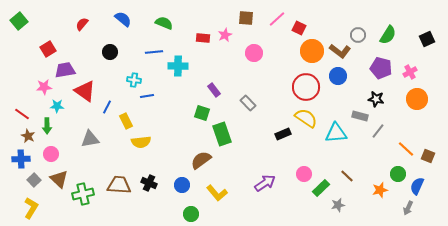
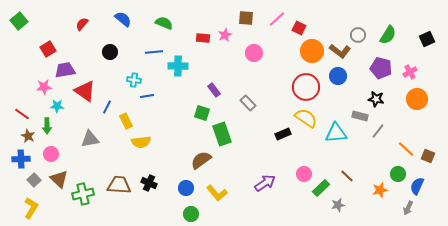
blue circle at (182, 185): moved 4 px right, 3 px down
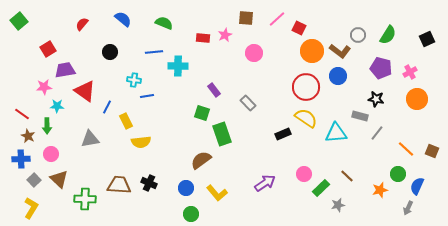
gray line at (378, 131): moved 1 px left, 2 px down
brown square at (428, 156): moved 4 px right, 5 px up
green cross at (83, 194): moved 2 px right, 5 px down; rotated 15 degrees clockwise
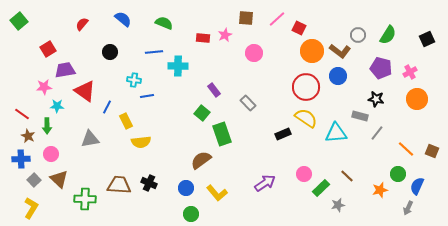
green square at (202, 113): rotated 21 degrees clockwise
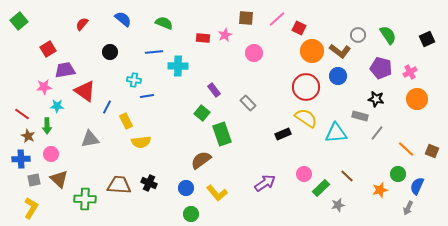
green semicircle at (388, 35): rotated 66 degrees counterclockwise
gray square at (34, 180): rotated 32 degrees clockwise
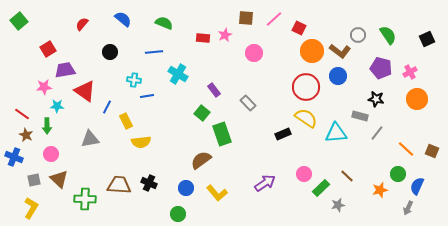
pink line at (277, 19): moved 3 px left
cyan cross at (178, 66): moved 8 px down; rotated 30 degrees clockwise
brown star at (28, 136): moved 2 px left, 1 px up
blue cross at (21, 159): moved 7 px left, 2 px up; rotated 24 degrees clockwise
green circle at (191, 214): moved 13 px left
